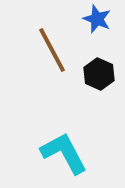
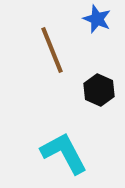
brown line: rotated 6 degrees clockwise
black hexagon: moved 16 px down
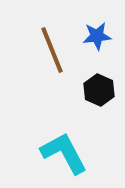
blue star: moved 17 px down; rotated 28 degrees counterclockwise
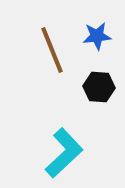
black hexagon: moved 3 px up; rotated 20 degrees counterclockwise
cyan L-shape: rotated 75 degrees clockwise
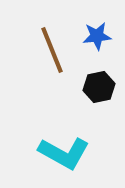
black hexagon: rotated 16 degrees counterclockwise
cyan L-shape: rotated 72 degrees clockwise
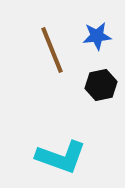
black hexagon: moved 2 px right, 2 px up
cyan L-shape: moved 3 px left, 4 px down; rotated 9 degrees counterclockwise
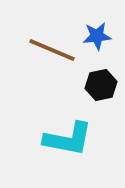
brown line: rotated 45 degrees counterclockwise
cyan L-shape: moved 7 px right, 18 px up; rotated 9 degrees counterclockwise
